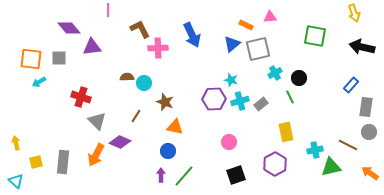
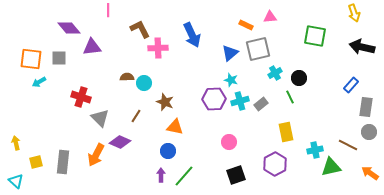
blue triangle at (232, 44): moved 2 px left, 9 px down
gray triangle at (97, 121): moved 3 px right, 3 px up
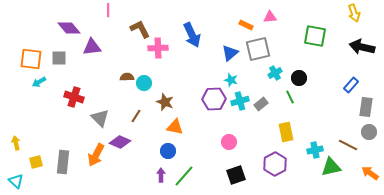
red cross at (81, 97): moved 7 px left
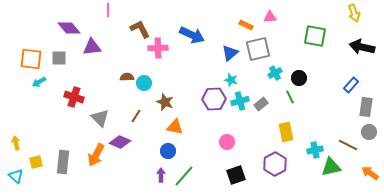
blue arrow at (192, 35): rotated 40 degrees counterclockwise
pink circle at (229, 142): moved 2 px left
cyan triangle at (16, 181): moved 5 px up
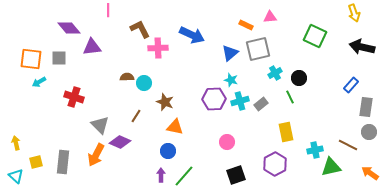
green square at (315, 36): rotated 15 degrees clockwise
gray triangle at (100, 118): moved 7 px down
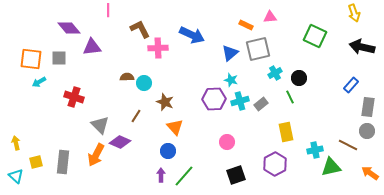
gray rectangle at (366, 107): moved 2 px right
orange triangle at (175, 127): rotated 36 degrees clockwise
gray circle at (369, 132): moved 2 px left, 1 px up
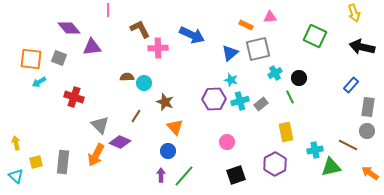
gray square at (59, 58): rotated 21 degrees clockwise
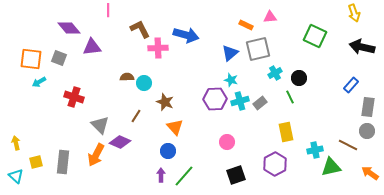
blue arrow at (192, 35): moved 6 px left; rotated 10 degrees counterclockwise
purple hexagon at (214, 99): moved 1 px right
gray rectangle at (261, 104): moved 1 px left, 1 px up
